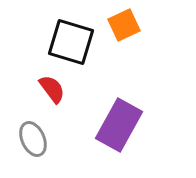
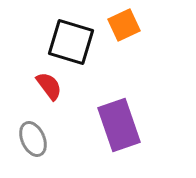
red semicircle: moved 3 px left, 3 px up
purple rectangle: rotated 48 degrees counterclockwise
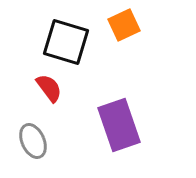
black square: moved 5 px left
red semicircle: moved 2 px down
gray ellipse: moved 2 px down
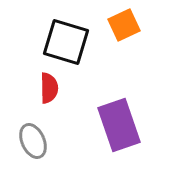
red semicircle: rotated 36 degrees clockwise
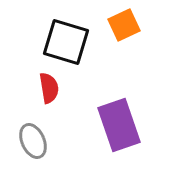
red semicircle: rotated 8 degrees counterclockwise
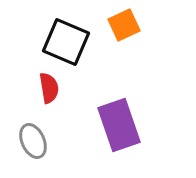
black square: rotated 6 degrees clockwise
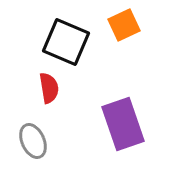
purple rectangle: moved 4 px right, 1 px up
